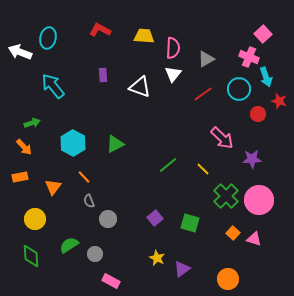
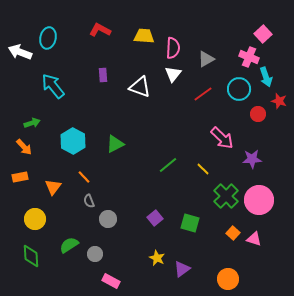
cyan hexagon at (73, 143): moved 2 px up
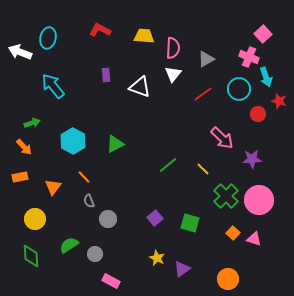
purple rectangle at (103, 75): moved 3 px right
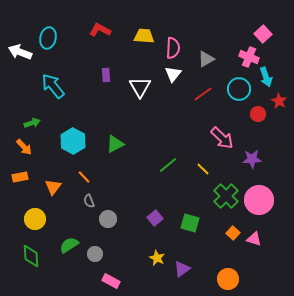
white triangle at (140, 87): rotated 40 degrees clockwise
red star at (279, 101): rotated 14 degrees clockwise
